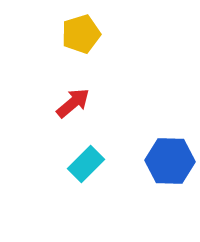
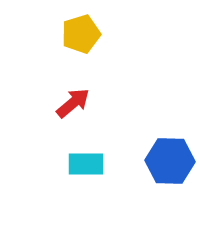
cyan rectangle: rotated 45 degrees clockwise
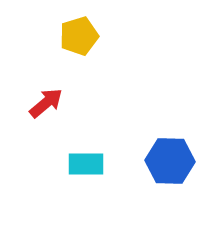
yellow pentagon: moved 2 px left, 2 px down
red arrow: moved 27 px left
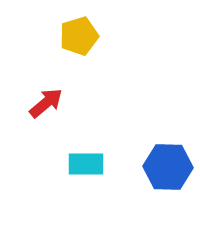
blue hexagon: moved 2 px left, 6 px down
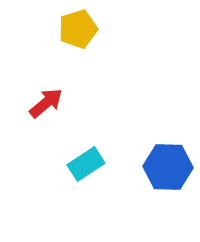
yellow pentagon: moved 1 px left, 7 px up
cyan rectangle: rotated 33 degrees counterclockwise
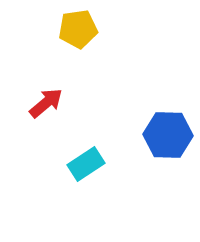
yellow pentagon: rotated 9 degrees clockwise
blue hexagon: moved 32 px up
